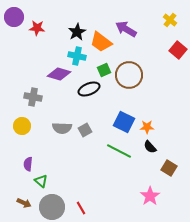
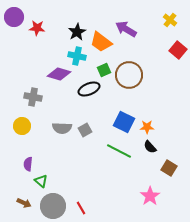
gray circle: moved 1 px right, 1 px up
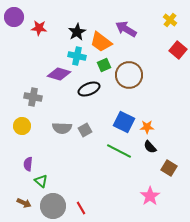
red star: moved 2 px right
green square: moved 5 px up
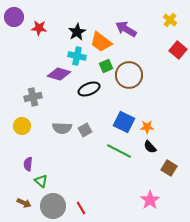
green square: moved 2 px right, 1 px down
gray cross: rotated 24 degrees counterclockwise
pink star: moved 4 px down
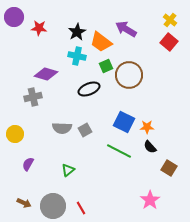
red square: moved 9 px left, 8 px up
purple diamond: moved 13 px left
yellow circle: moved 7 px left, 8 px down
purple semicircle: rotated 24 degrees clockwise
green triangle: moved 27 px right, 11 px up; rotated 40 degrees clockwise
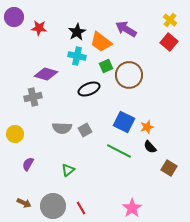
orange star: rotated 16 degrees counterclockwise
pink star: moved 18 px left, 8 px down
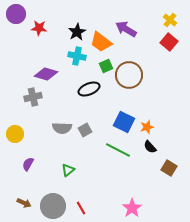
purple circle: moved 2 px right, 3 px up
green line: moved 1 px left, 1 px up
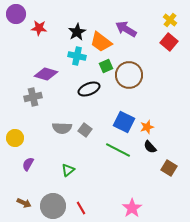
gray square: rotated 24 degrees counterclockwise
yellow circle: moved 4 px down
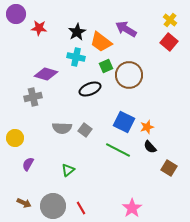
cyan cross: moved 1 px left, 1 px down
black ellipse: moved 1 px right
